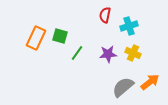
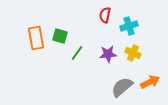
orange rectangle: rotated 35 degrees counterclockwise
orange arrow: rotated 12 degrees clockwise
gray semicircle: moved 1 px left
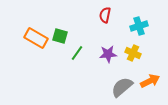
cyan cross: moved 10 px right
orange rectangle: rotated 50 degrees counterclockwise
orange arrow: moved 1 px up
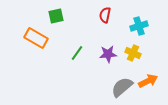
green square: moved 4 px left, 20 px up; rotated 28 degrees counterclockwise
orange arrow: moved 2 px left
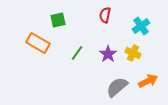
green square: moved 2 px right, 4 px down
cyan cross: moved 2 px right; rotated 18 degrees counterclockwise
orange rectangle: moved 2 px right, 5 px down
purple star: rotated 30 degrees counterclockwise
gray semicircle: moved 5 px left
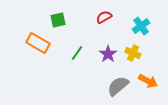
red semicircle: moved 1 px left, 2 px down; rotated 49 degrees clockwise
orange arrow: rotated 54 degrees clockwise
gray semicircle: moved 1 px right, 1 px up
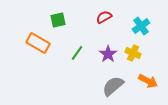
gray semicircle: moved 5 px left
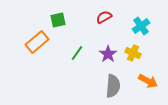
orange rectangle: moved 1 px left, 1 px up; rotated 70 degrees counterclockwise
gray semicircle: rotated 135 degrees clockwise
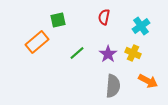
red semicircle: rotated 49 degrees counterclockwise
green line: rotated 14 degrees clockwise
